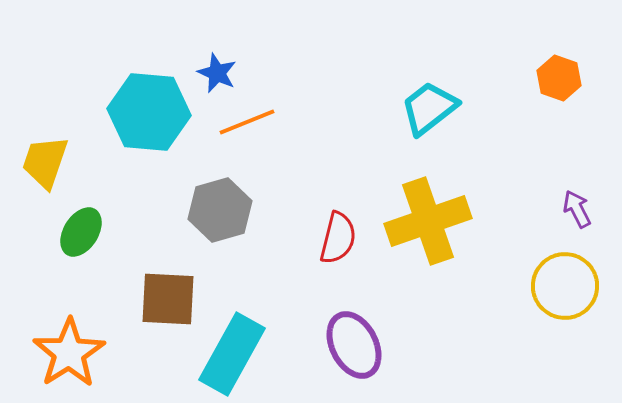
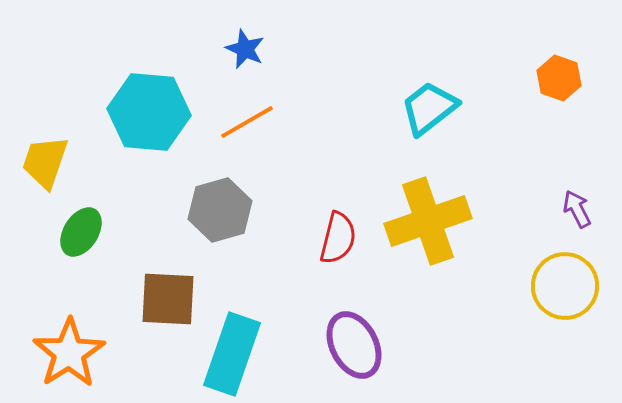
blue star: moved 28 px right, 24 px up
orange line: rotated 8 degrees counterclockwise
cyan rectangle: rotated 10 degrees counterclockwise
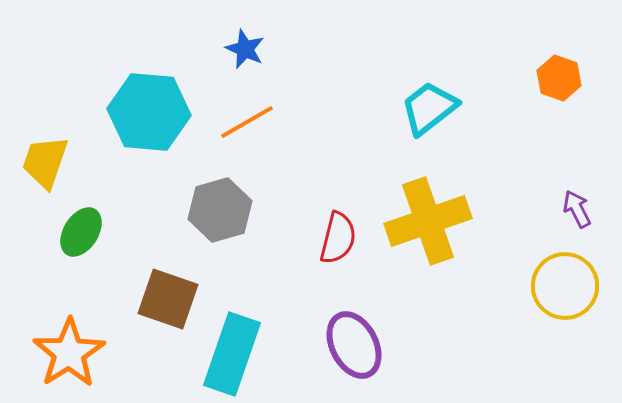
brown square: rotated 16 degrees clockwise
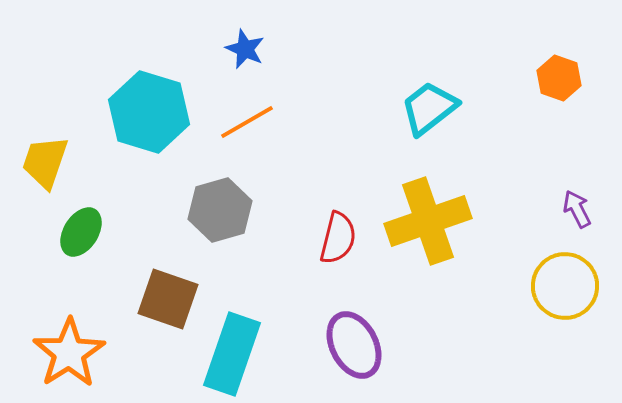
cyan hexagon: rotated 12 degrees clockwise
